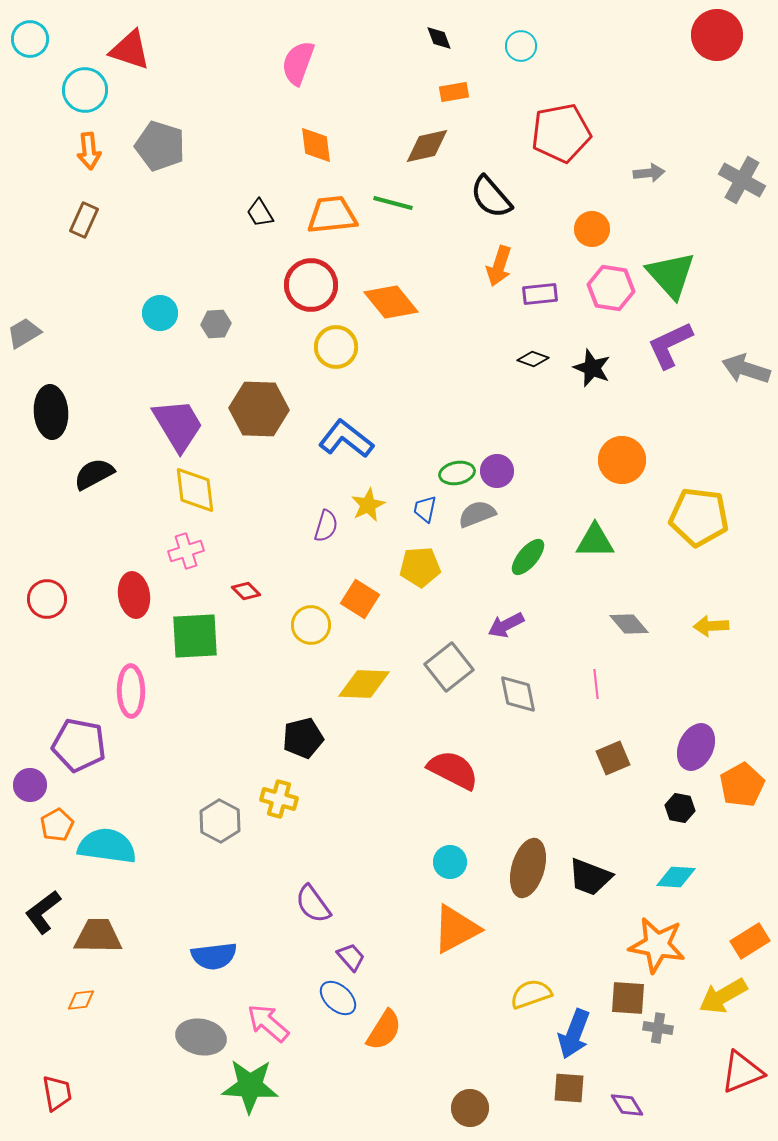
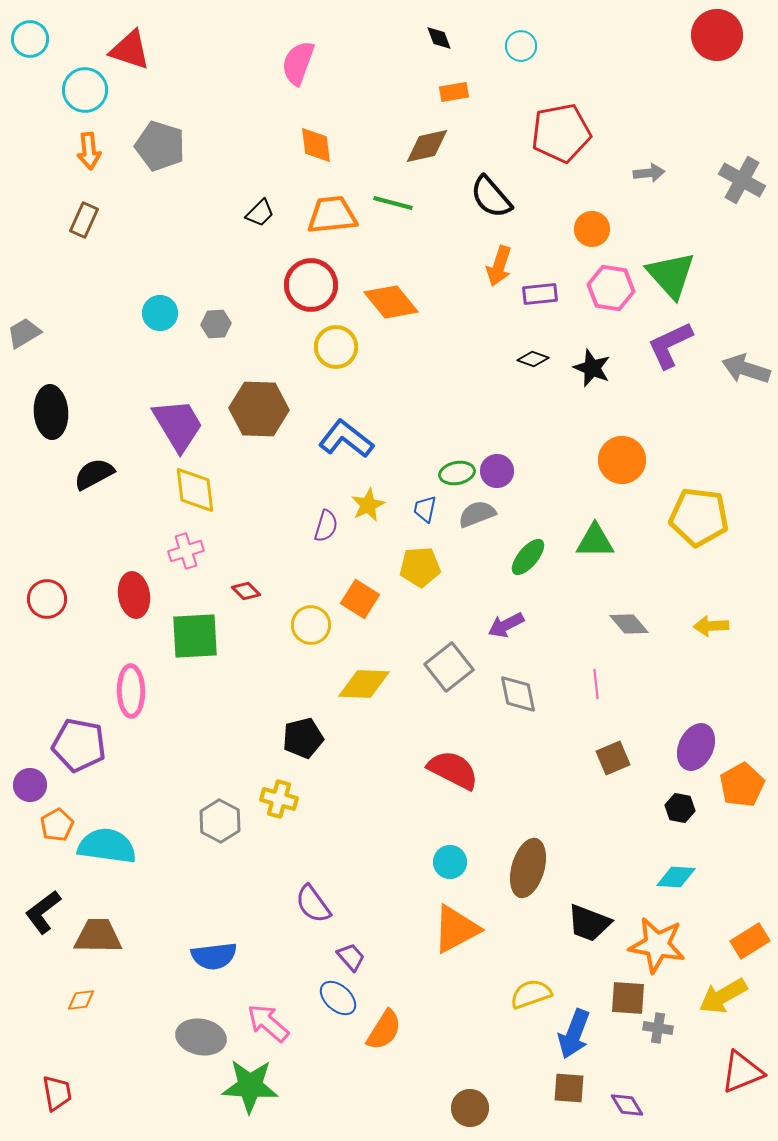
black trapezoid at (260, 213): rotated 104 degrees counterclockwise
black trapezoid at (590, 877): moved 1 px left, 46 px down
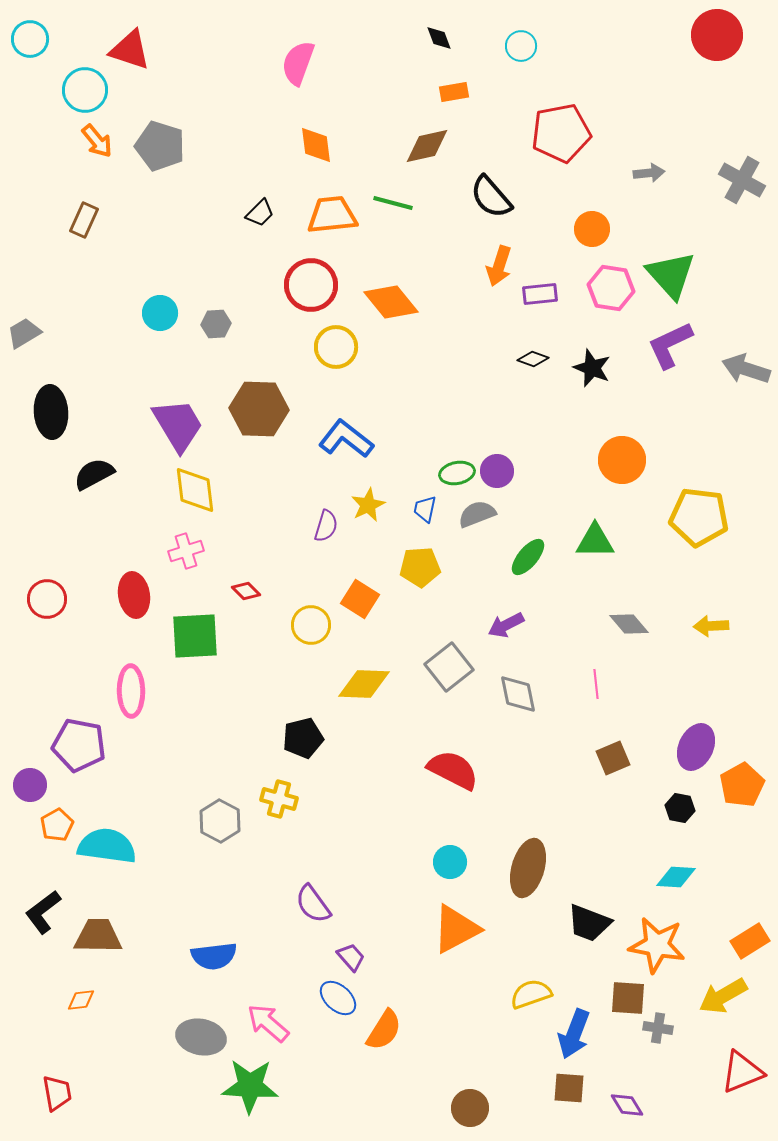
orange arrow at (89, 151): moved 8 px right, 10 px up; rotated 33 degrees counterclockwise
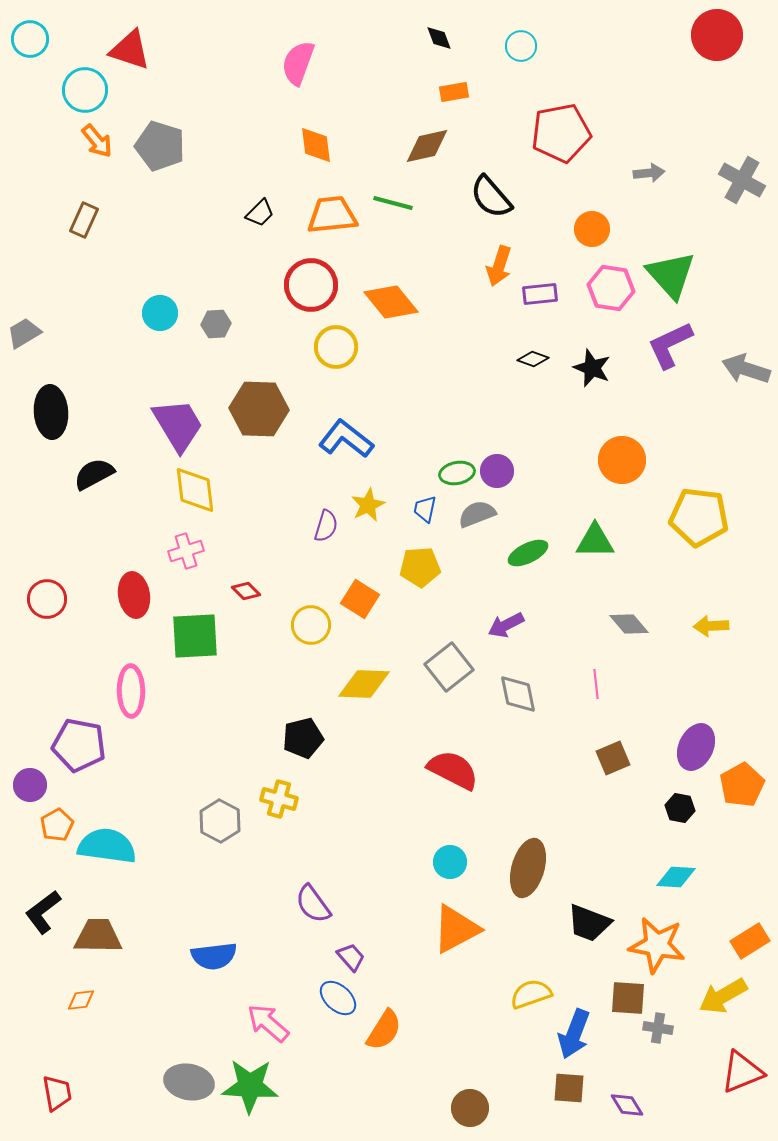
green ellipse at (528, 557): moved 4 px up; rotated 24 degrees clockwise
gray ellipse at (201, 1037): moved 12 px left, 45 px down
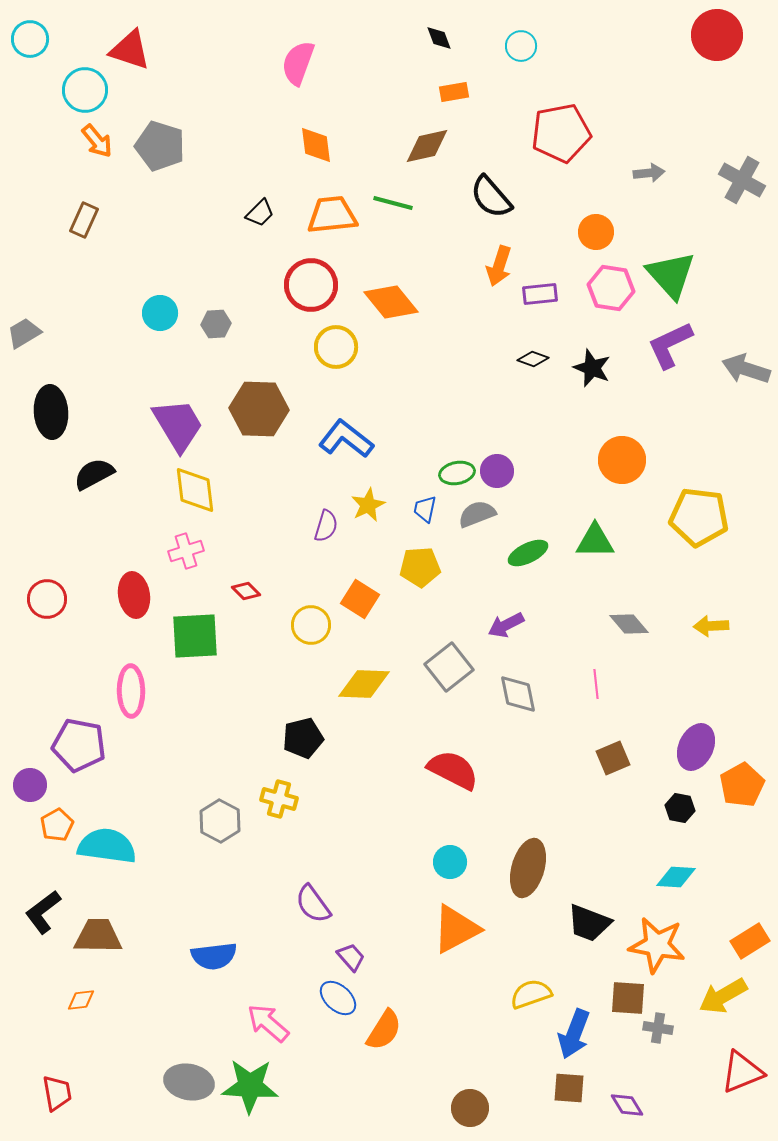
orange circle at (592, 229): moved 4 px right, 3 px down
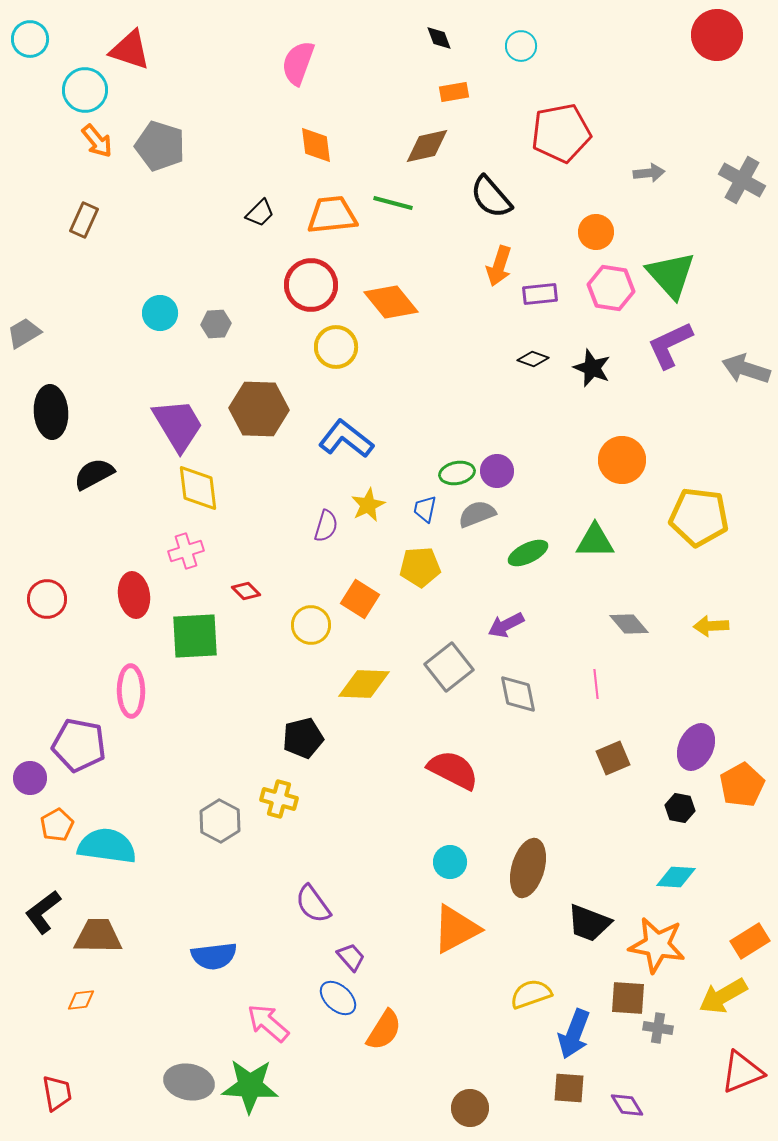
yellow diamond at (195, 490): moved 3 px right, 2 px up
purple circle at (30, 785): moved 7 px up
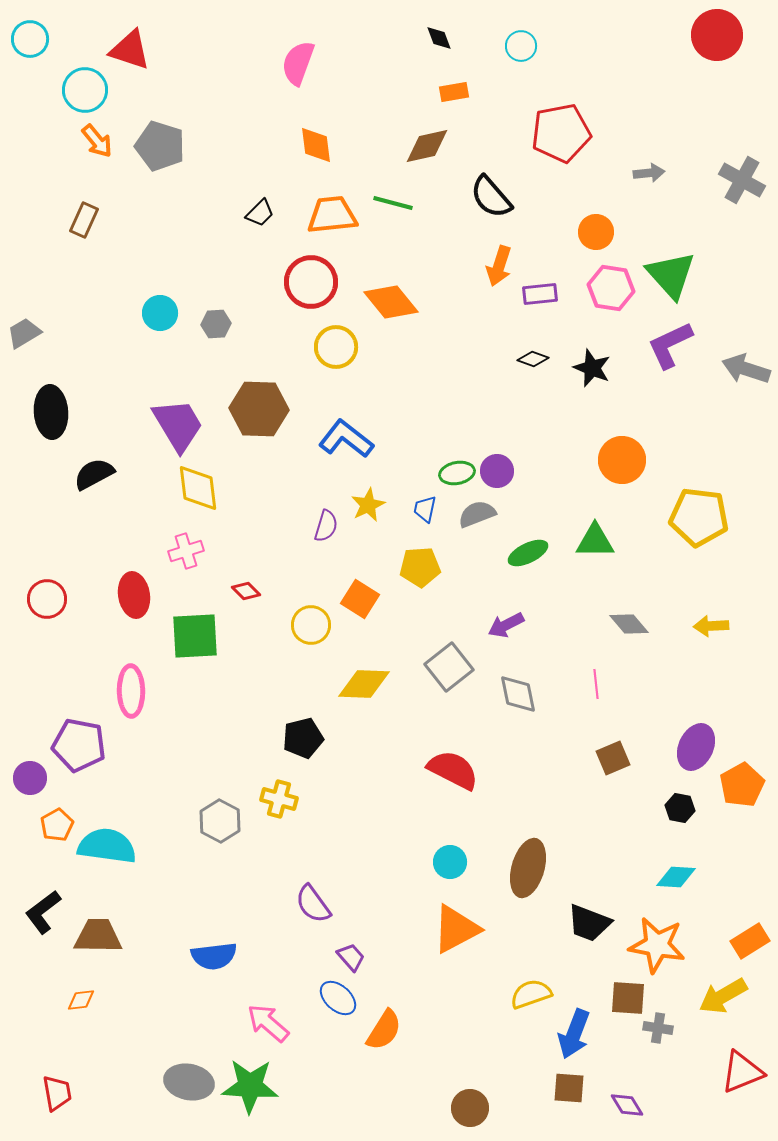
red circle at (311, 285): moved 3 px up
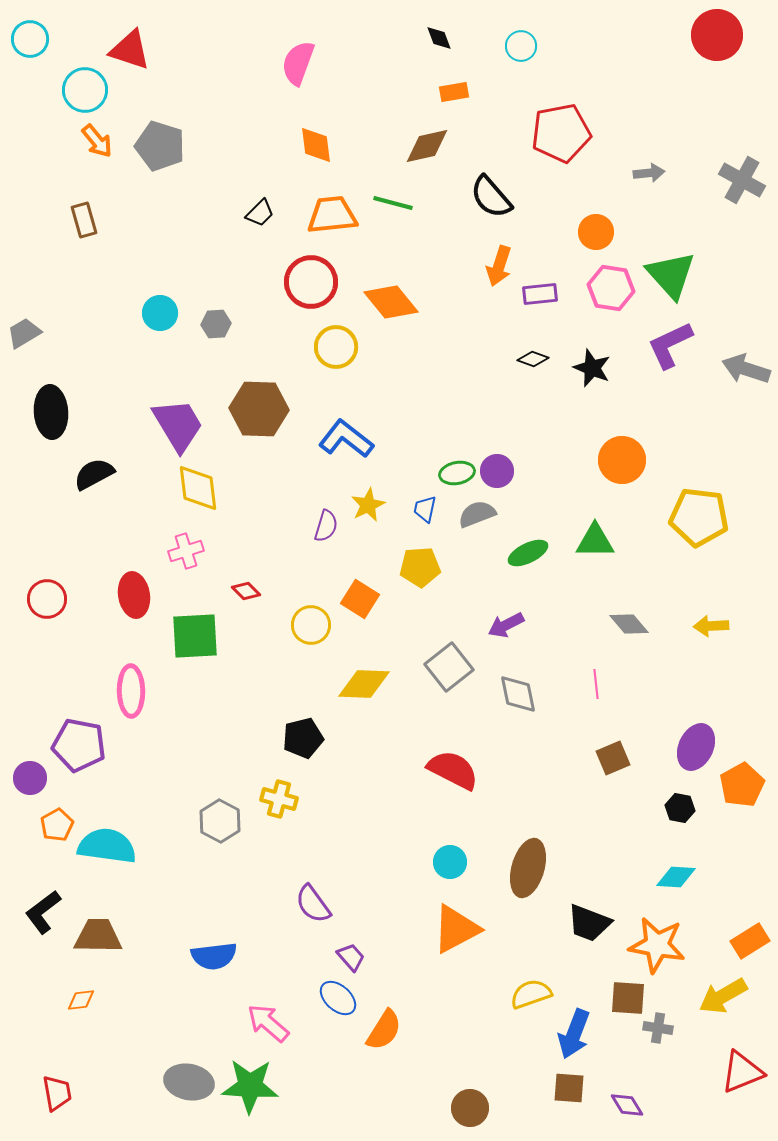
brown rectangle at (84, 220): rotated 40 degrees counterclockwise
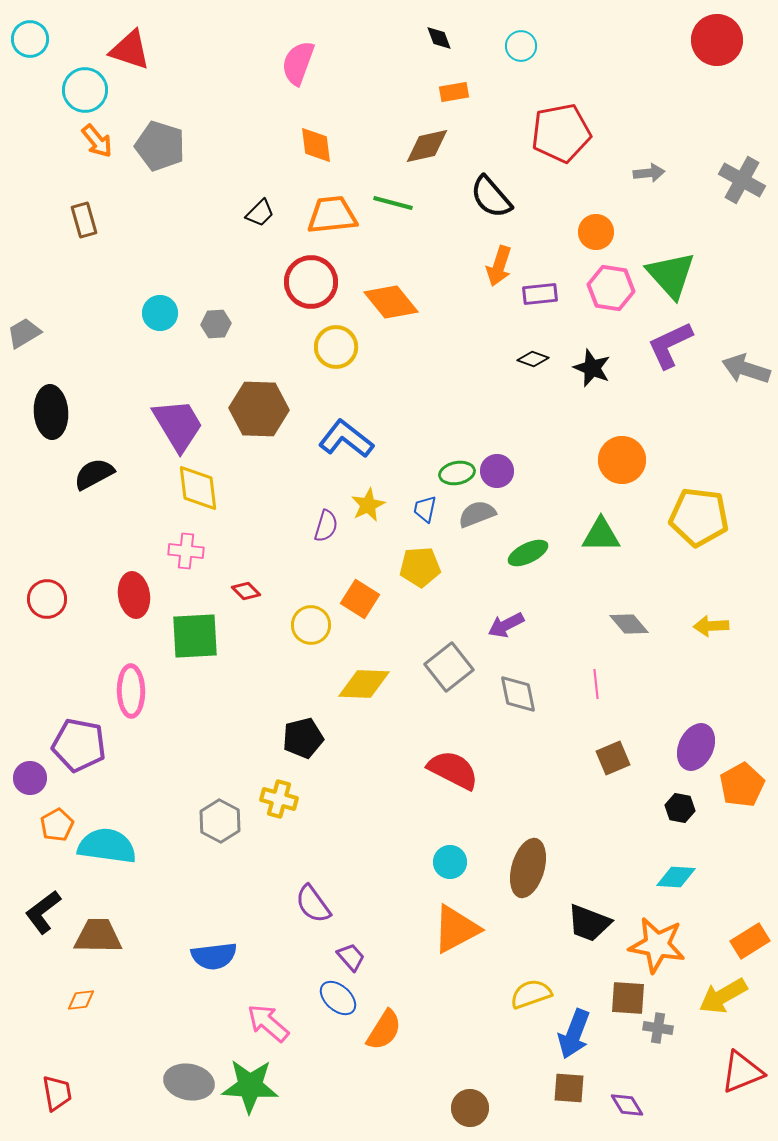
red circle at (717, 35): moved 5 px down
green triangle at (595, 541): moved 6 px right, 6 px up
pink cross at (186, 551): rotated 24 degrees clockwise
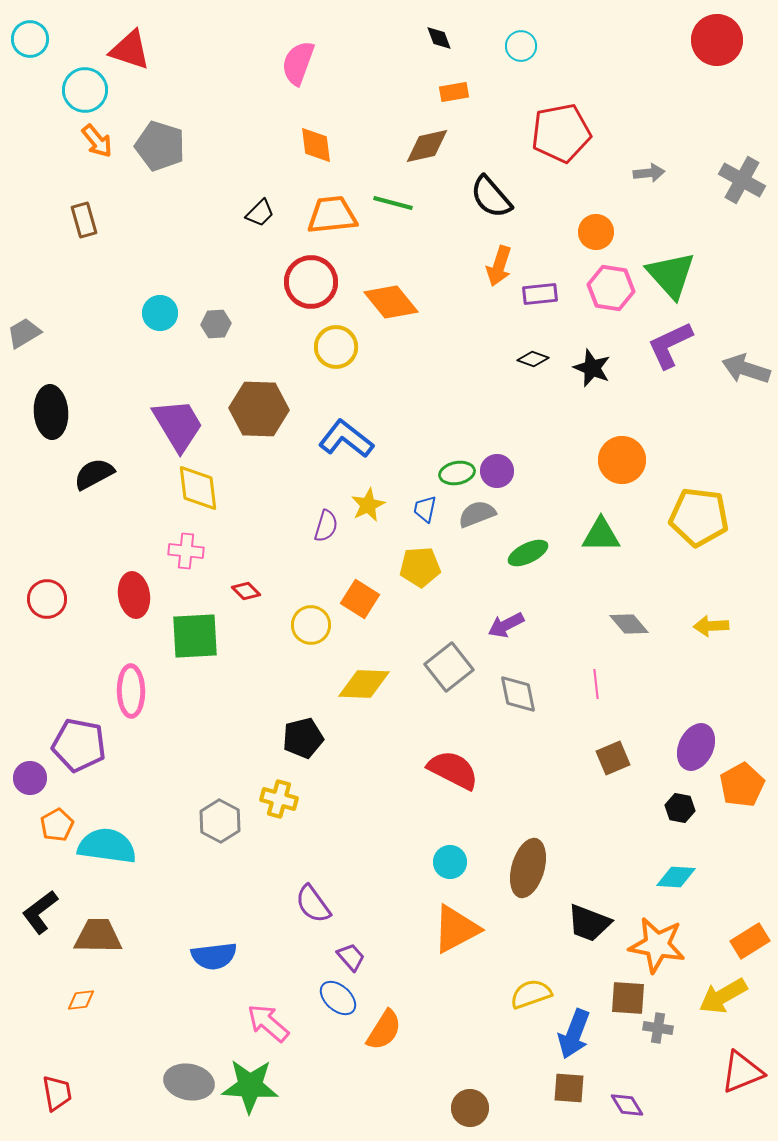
black L-shape at (43, 912): moved 3 px left
